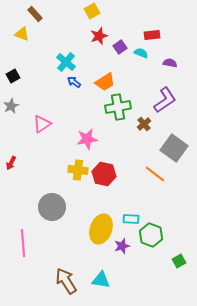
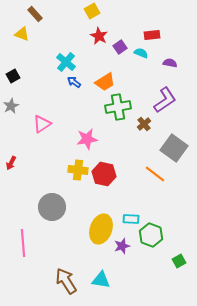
red star: rotated 24 degrees counterclockwise
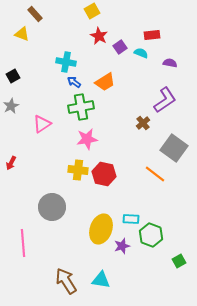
cyan cross: rotated 30 degrees counterclockwise
green cross: moved 37 px left
brown cross: moved 1 px left, 1 px up
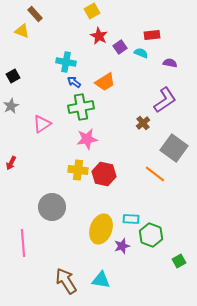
yellow triangle: moved 3 px up
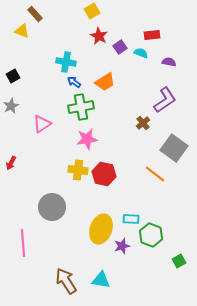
purple semicircle: moved 1 px left, 1 px up
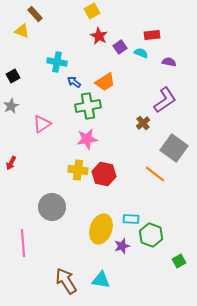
cyan cross: moved 9 px left
green cross: moved 7 px right, 1 px up
